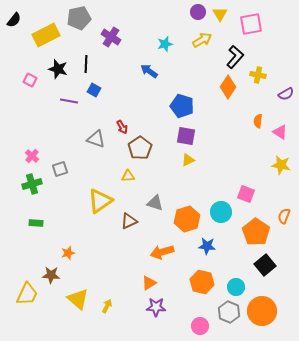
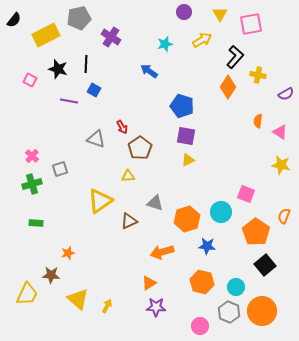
purple circle at (198, 12): moved 14 px left
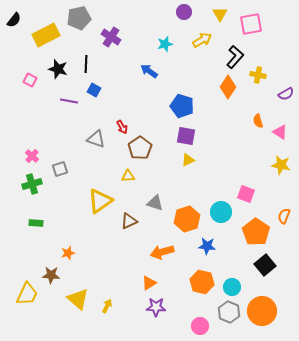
orange semicircle at (258, 121): rotated 24 degrees counterclockwise
cyan circle at (236, 287): moved 4 px left
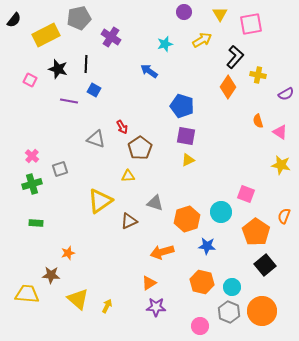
yellow trapezoid at (27, 294): rotated 110 degrees counterclockwise
